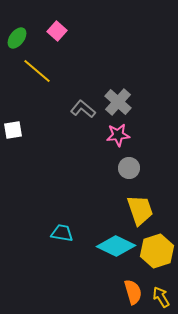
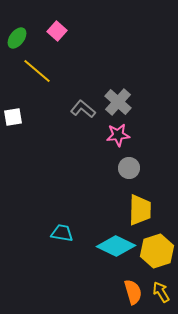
white square: moved 13 px up
yellow trapezoid: rotated 20 degrees clockwise
yellow arrow: moved 5 px up
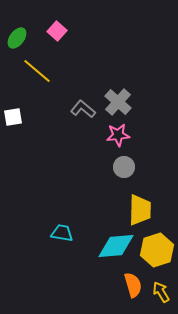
gray circle: moved 5 px left, 1 px up
cyan diamond: rotated 30 degrees counterclockwise
yellow hexagon: moved 1 px up
orange semicircle: moved 7 px up
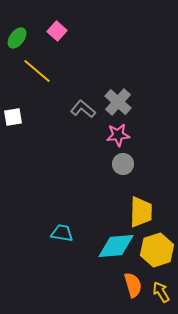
gray circle: moved 1 px left, 3 px up
yellow trapezoid: moved 1 px right, 2 px down
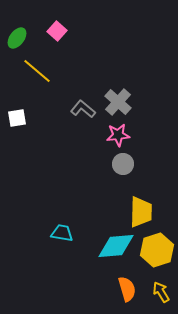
white square: moved 4 px right, 1 px down
orange semicircle: moved 6 px left, 4 px down
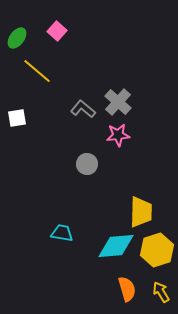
gray circle: moved 36 px left
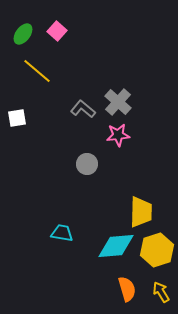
green ellipse: moved 6 px right, 4 px up
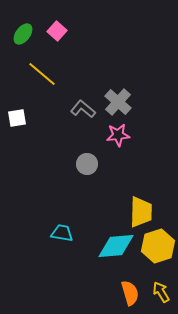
yellow line: moved 5 px right, 3 px down
yellow hexagon: moved 1 px right, 4 px up
orange semicircle: moved 3 px right, 4 px down
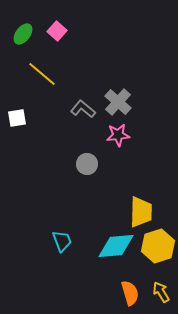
cyan trapezoid: moved 8 px down; rotated 60 degrees clockwise
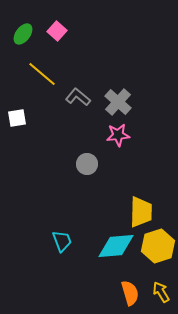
gray L-shape: moved 5 px left, 12 px up
